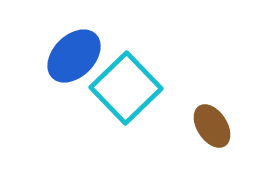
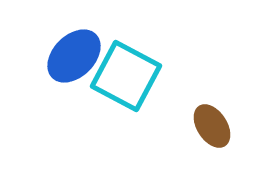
cyan square: moved 12 px up; rotated 18 degrees counterclockwise
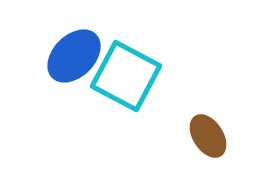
brown ellipse: moved 4 px left, 10 px down
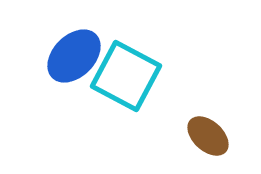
brown ellipse: rotated 15 degrees counterclockwise
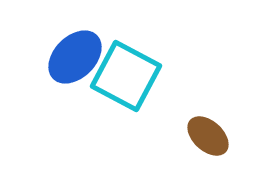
blue ellipse: moved 1 px right, 1 px down
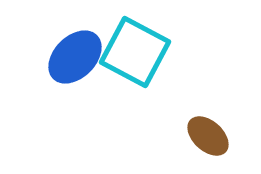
cyan square: moved 9 px right, 24 px up
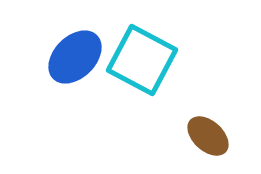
cyan square: moved 7 px right, 8 px down
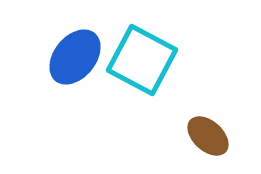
blue ellipse: rotated 6 degrees counterclockwise
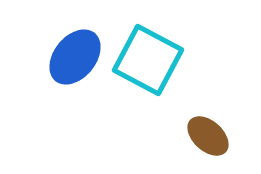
cyan square: moved 6 px right
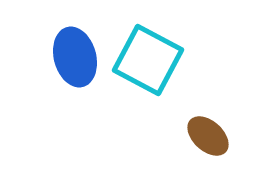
blue ellipse: rotated 54 degrees counterclockwise
